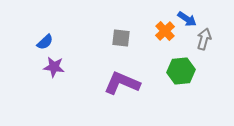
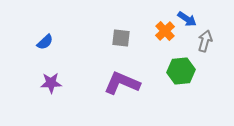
gray arrow: moved 1 px right, 2 px down
purple star: moved 3 px left, 16 px down; rotated 10 degrees counterclockwise
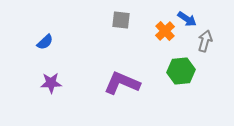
gray square: moved 18 px up
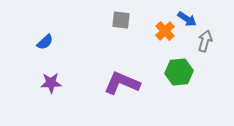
green hexagon: moved 2 px left, 1 px down
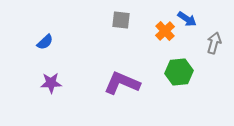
gray arrow: moved 9 px right, 2 px down
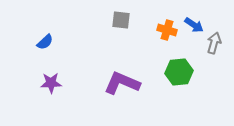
blue arrow: moved 7 px right, 6 px down
orange cross: moved 2 px right, 1 px up; rotated 30 degrees counterclockwise
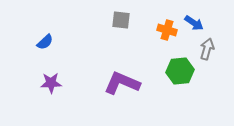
blue arrow: moved 2 px up
gray arrow: moved 7 px left, 6 px down
green hexagon: moved 1 px right, 1 px up
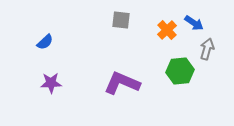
orange cross: rotated 30 degrees clockwise
